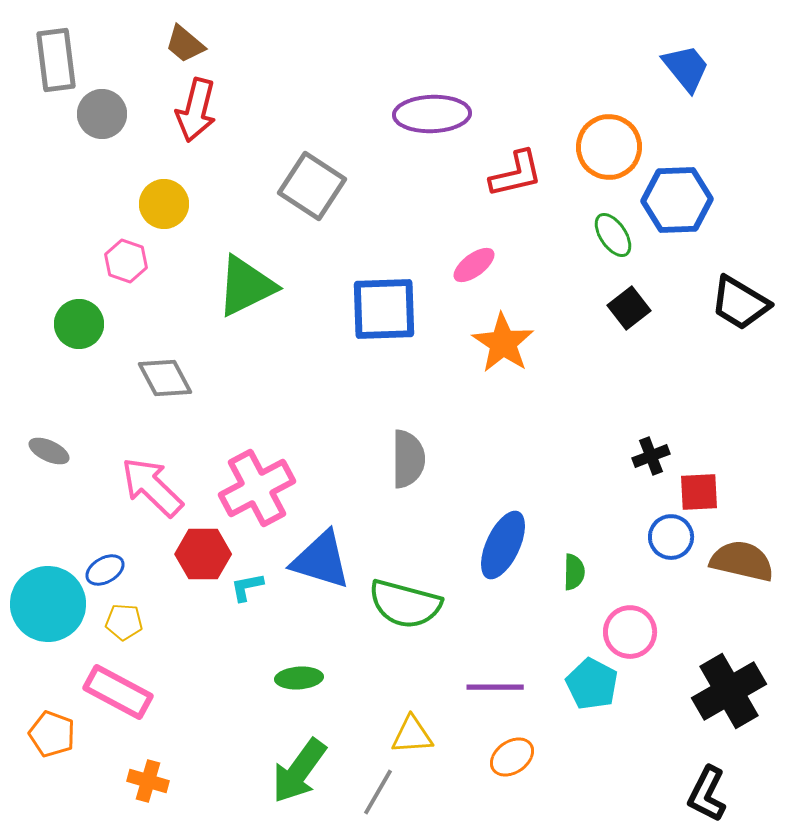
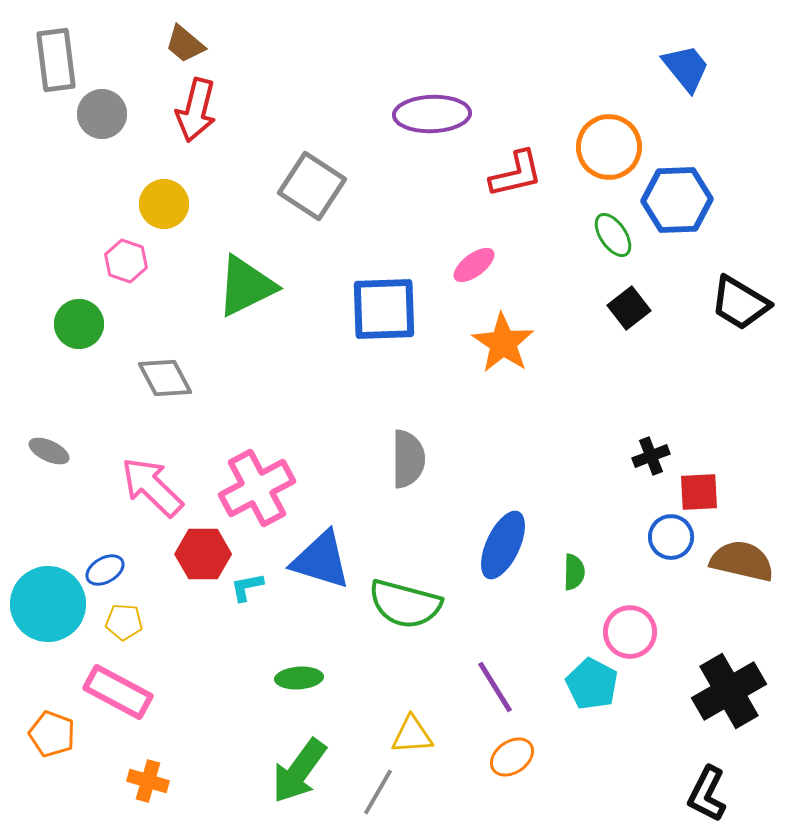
purple line at (495, 687): rotated 58 degrees clockwise
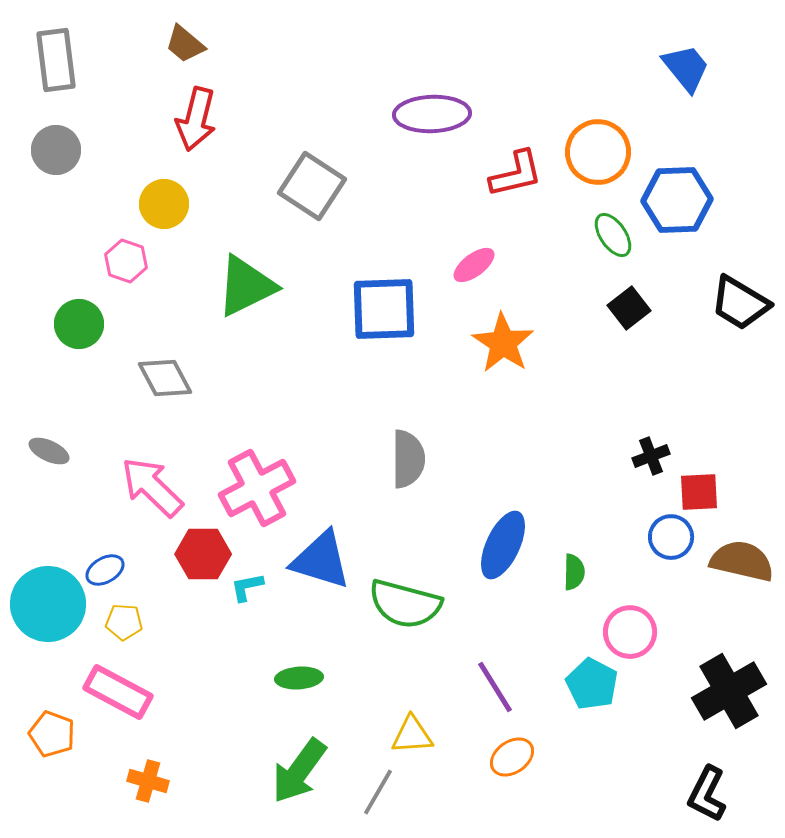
red arrow at (196, 110): moved 9 px down
gray circle at (102, 114): moved 46 px left, 36 px down
orange circle at (609, 147): moved 11 px left, 5 px down
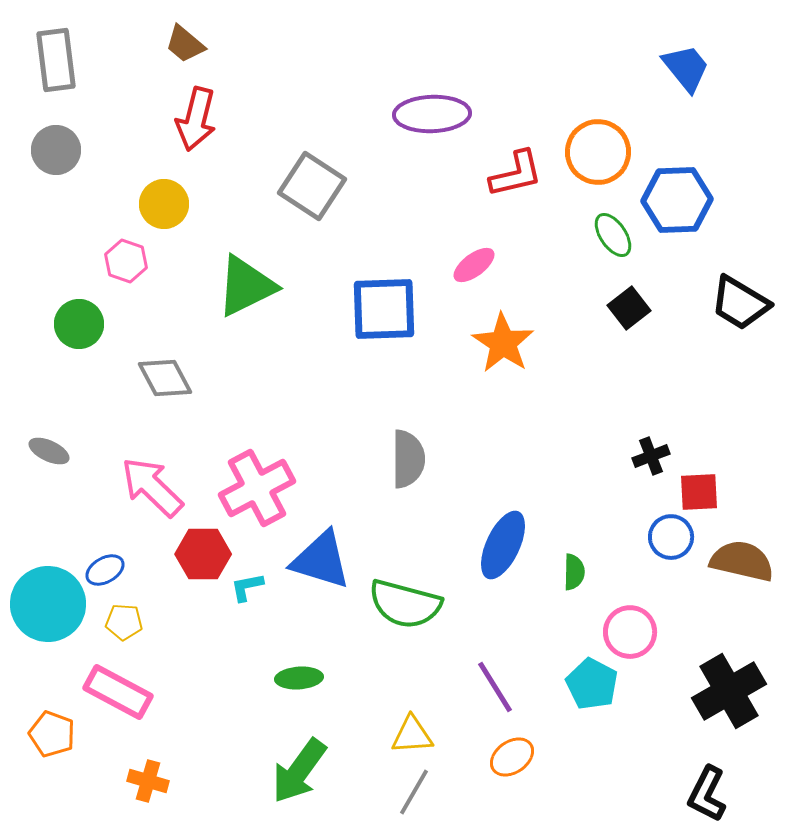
gray line at (378, 792): moved 36 px right
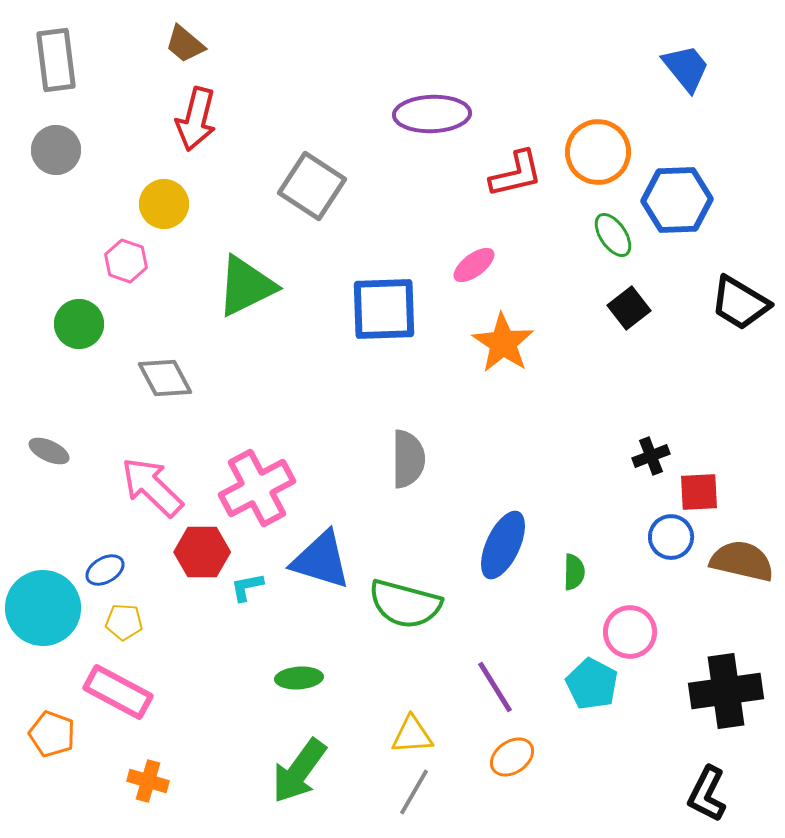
red hexagon at (203, 554): moved 1 px left, 2 px up
cyan circle at (48, 604): moved 5 px left, 4 px down
black cross at (729, 691): moved 3 px left; rotated 22 degrees clockwise
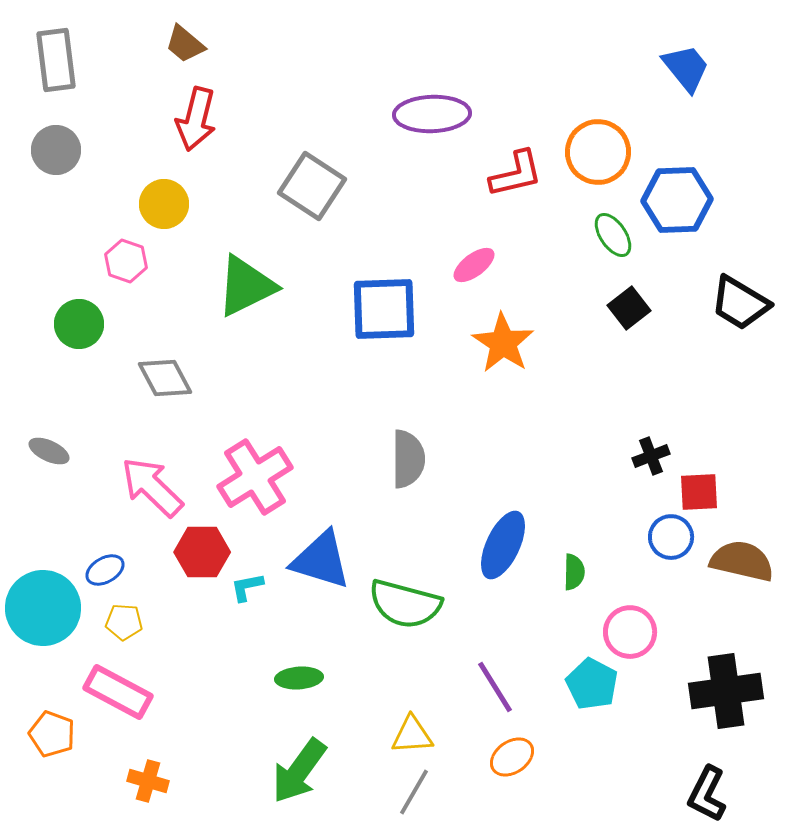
pink cross at (257, 488): moved 2 px left, 11 px up; rotated 4 degrees counterclockwise
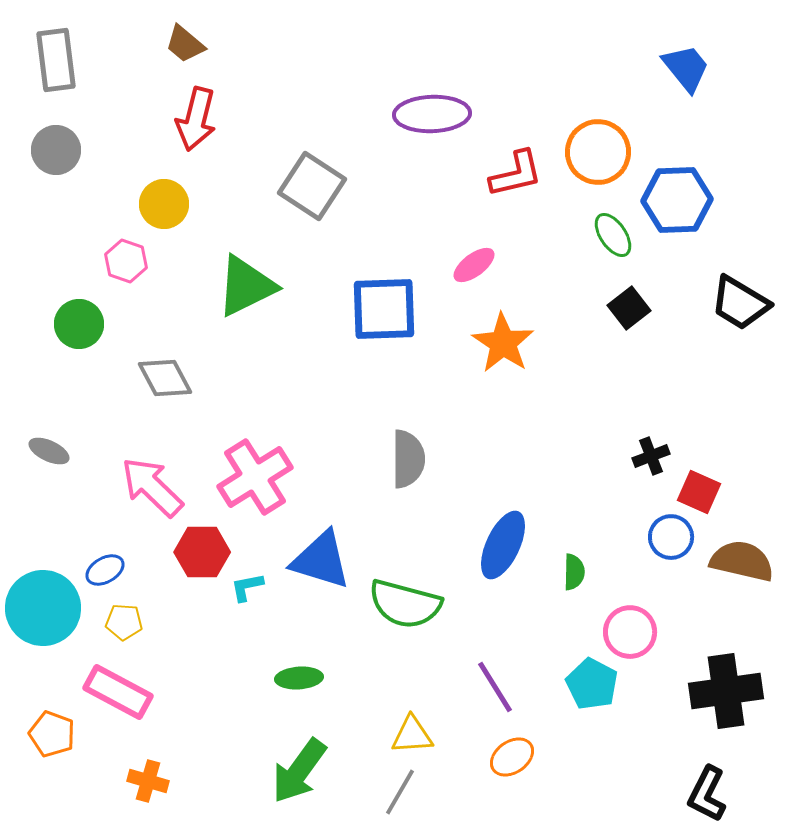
red square at (699, 492): rotated 27 degrees clockwise
gray line at (414, 792): moved 14 px left
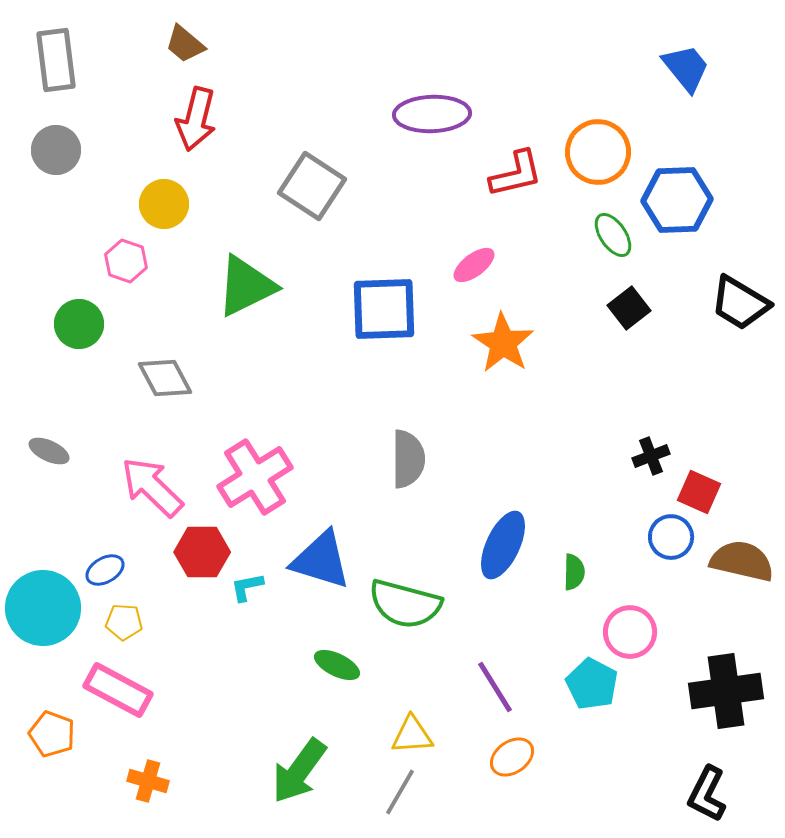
green ellipse at (299, 678): moved 38 px right, 13 px up; rotated 30 degrees clockwise
pink rectangle at (118, 692): moved 2 px up
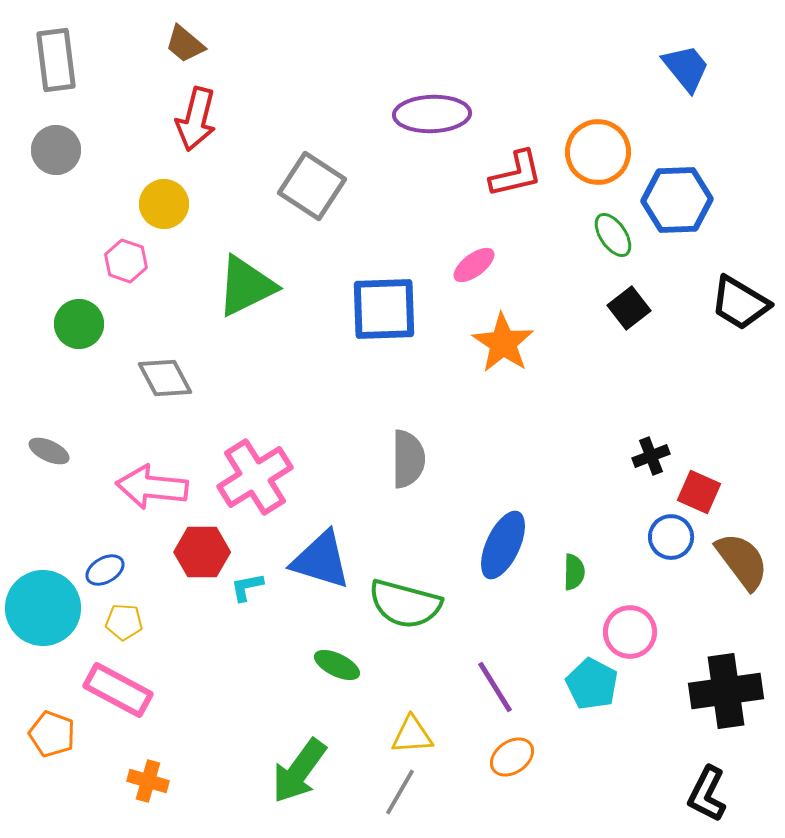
pink arrow at (152, 487): rotated 38 degrees counterclockwise
brown semicircle at (742, 561): rotated 40 degrees clockwise
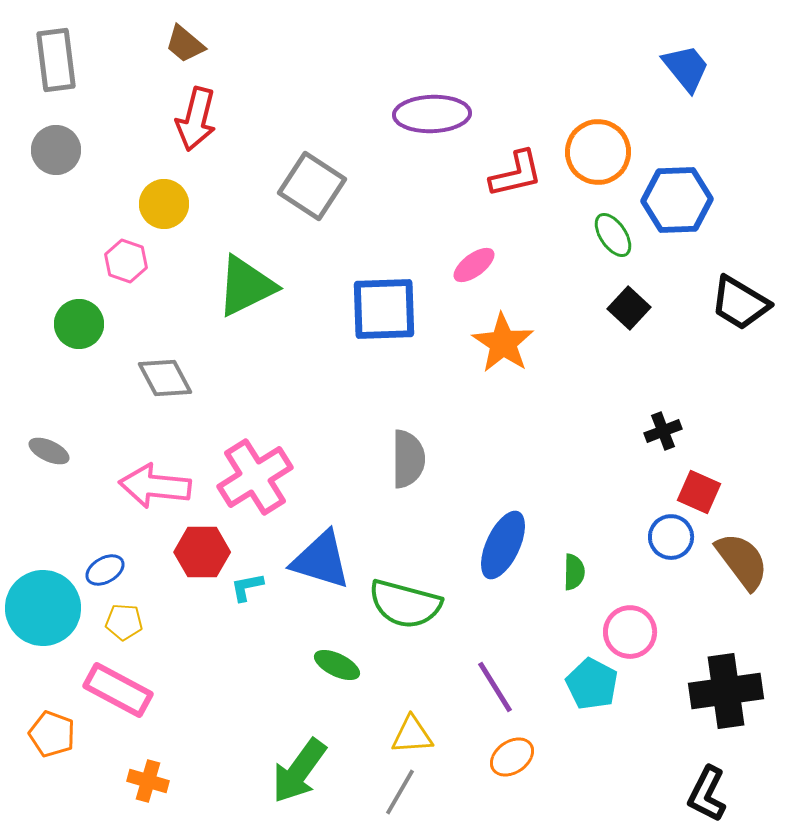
black square at (629, 308): rotated 9 degrees counterclockwise
black cross at (651, 456): moved 12 px right, 25 px up
pink arrow at (152, 487): moved 3 px right, 1 px up
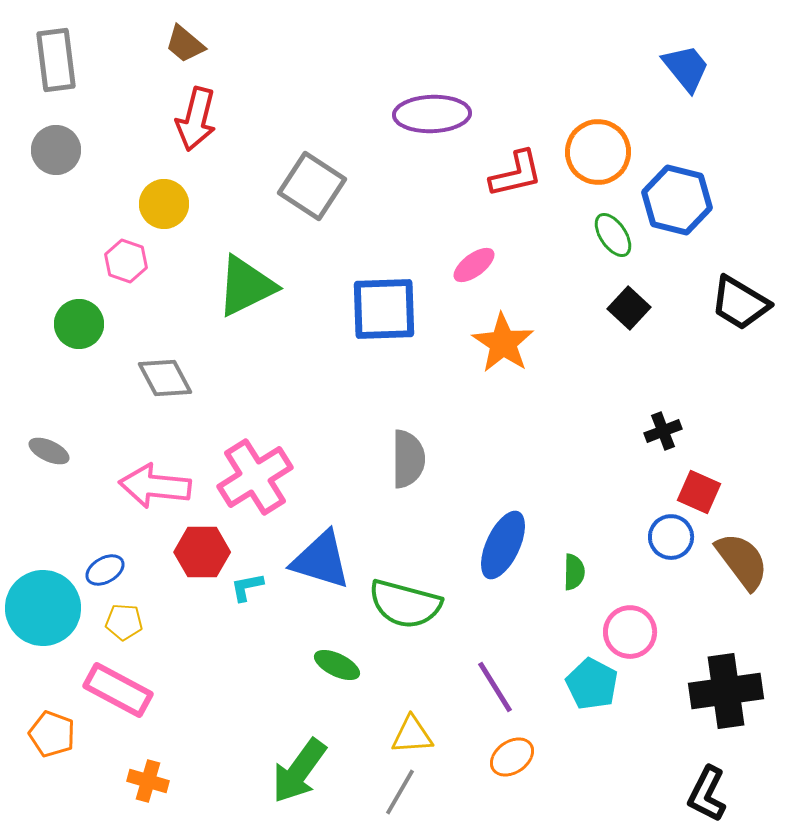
blue hexagon at (677, 200): rotated 16 degrees clockwise
